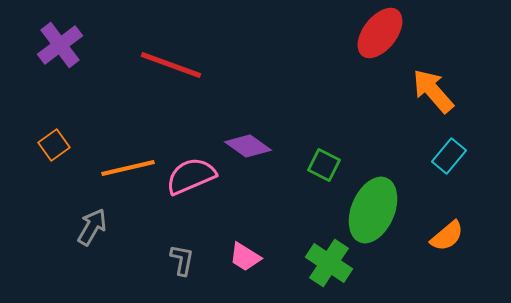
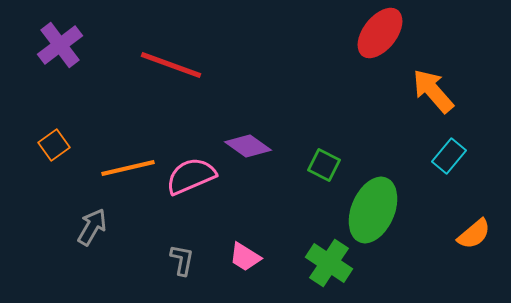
orange semicircle: moved 27 px right, 2 px up
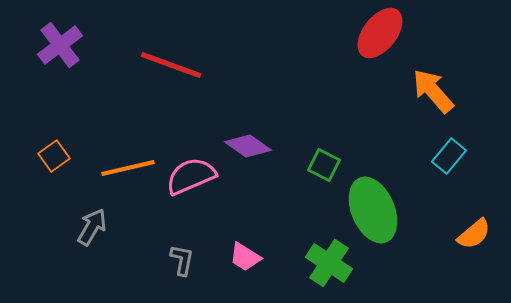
orange square: moved 11 px down
green ellipse: rotated 46 degrees counterclockwise
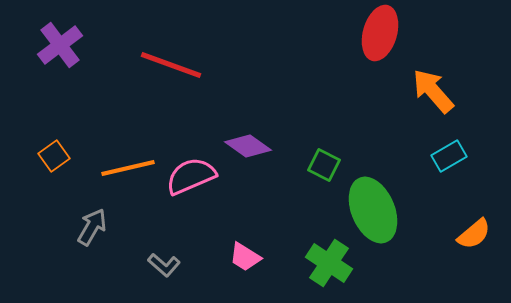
red ellipse: rotated 22 degrees counterclockwise
cyan rectangle: rotated 20 degrees clockwise
gray L-shape: moved 18 px left, 5 px down; rotated 120 degrees clockwise
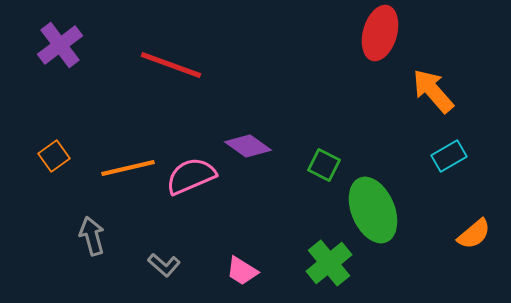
gray arrow: moved 9 px down; rotated 45 degrees counterclockwise
pink trapezoid: moved 3 px left, 14 px down
green cross: rotated 18 degrees clockwise
